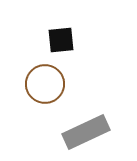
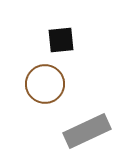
gray rectangle: moved 1 px right, 1 px up
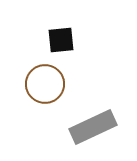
gray rectangle: moved 6 px right, 4 px up
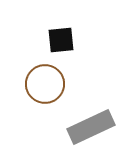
gray rectangle: moved 2 px left
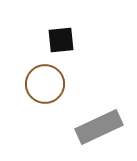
gray rectangle: moved 8 px right
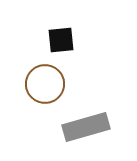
gray rectangle: moved 13 px left; rotated 9 degrees clockwise
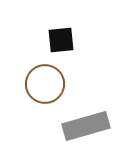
gray rectangle: moved 1 px up
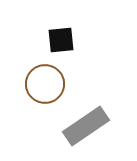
gray rectangle: rotated 18 degrees counterclockwise
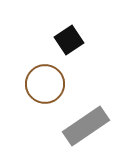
black square: moved 8 px right; rotated 28 degrees counterclockwise
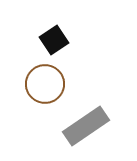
black square: moved 15 px left
